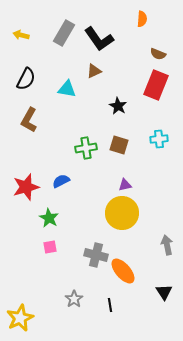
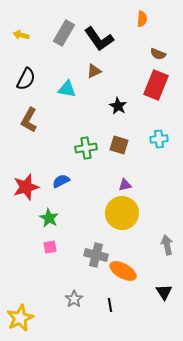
orange ellipse: rotated 20 degrees counterclockwise
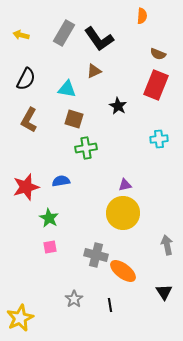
orange semicircle: moved 3 px up
brown square: moved 45 px left, 26 px up
blue semicircle: rotated 18 degrees clockwise
yellow circle: moved 1 px right
orange ellipse: rotated 8 degrees clockwise
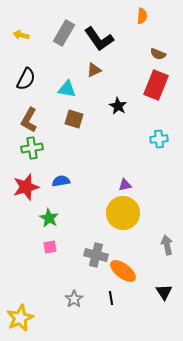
brown triangle: moved 1 px up
green cross: moved 54 px left
black line: moved 1 px right, 7 px up
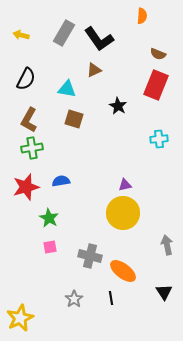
gray cross: moved 6 px left, 1 px down
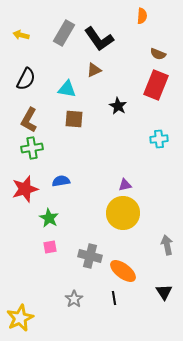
brown square: rotated 12 degrees counterclockwise
red star: moved 1 px left, 2 px down
black line: moved 3 px right
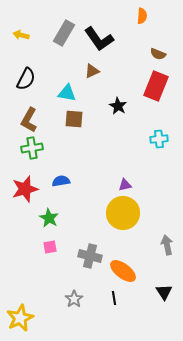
brown triangle: moved 2 px left, 1 px down
red rectangle: moved 1 px down
cyan triangle: moved 4 px down
